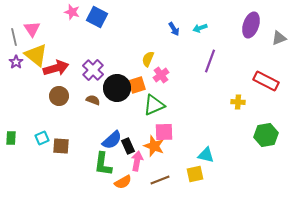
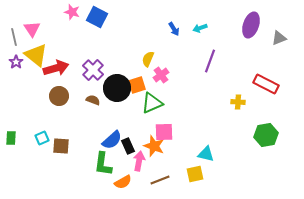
red rectangle: moved 3 px down
green triangle: moved 2 px left, 2 px up
cyan triangle: moved 1 px up
pink arrow: moved 2 px right
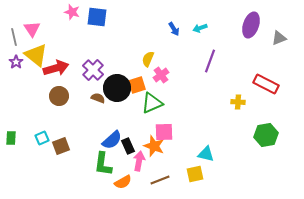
blue square: rotated 20 degrees counterclockwise
brown semicircle: moved 5 px right, 2 px up
brown square: rotated 24 degrees counterclockwise
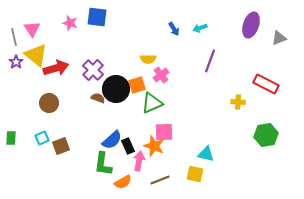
pink star: moved 2 px left, 11 px down
yellow semicircle: rotated 112 degrees counterclockwise
black circle: moved 1 px left, 1 px down
brown circle: moved 10 px left, 7 px down
yellow square: rotated 24 degrees clockwise
